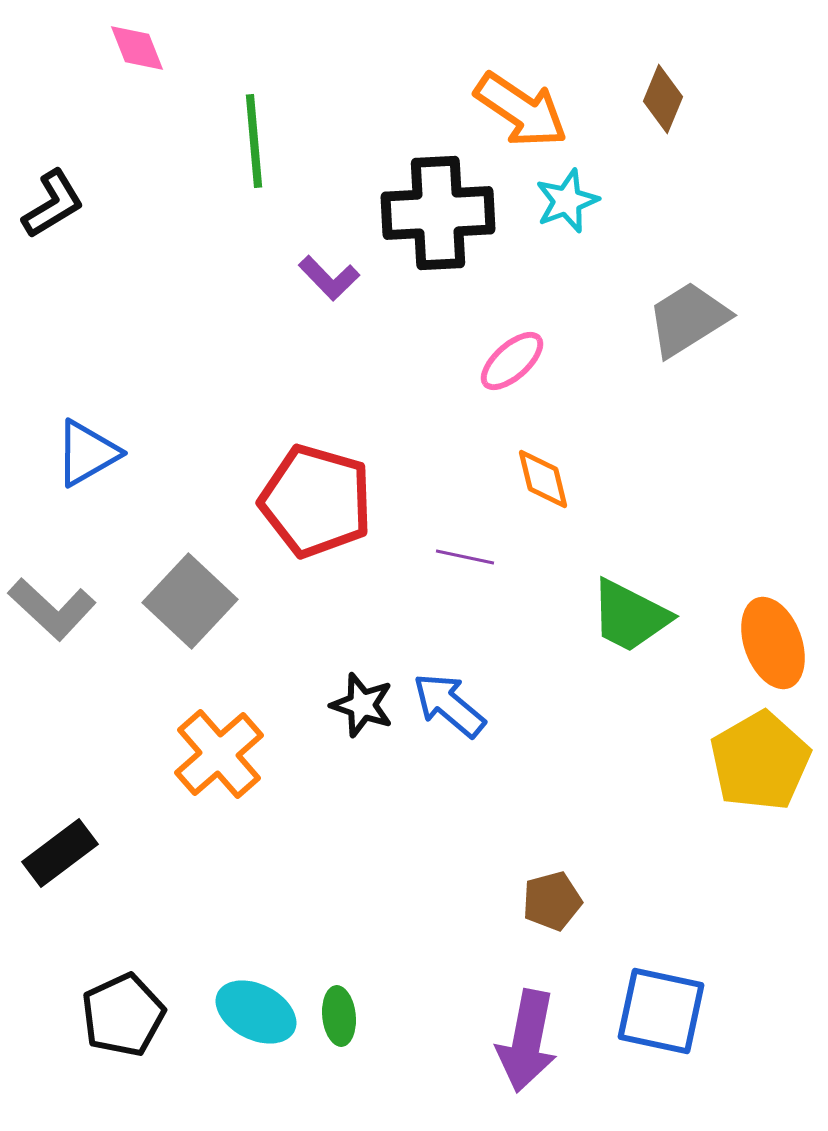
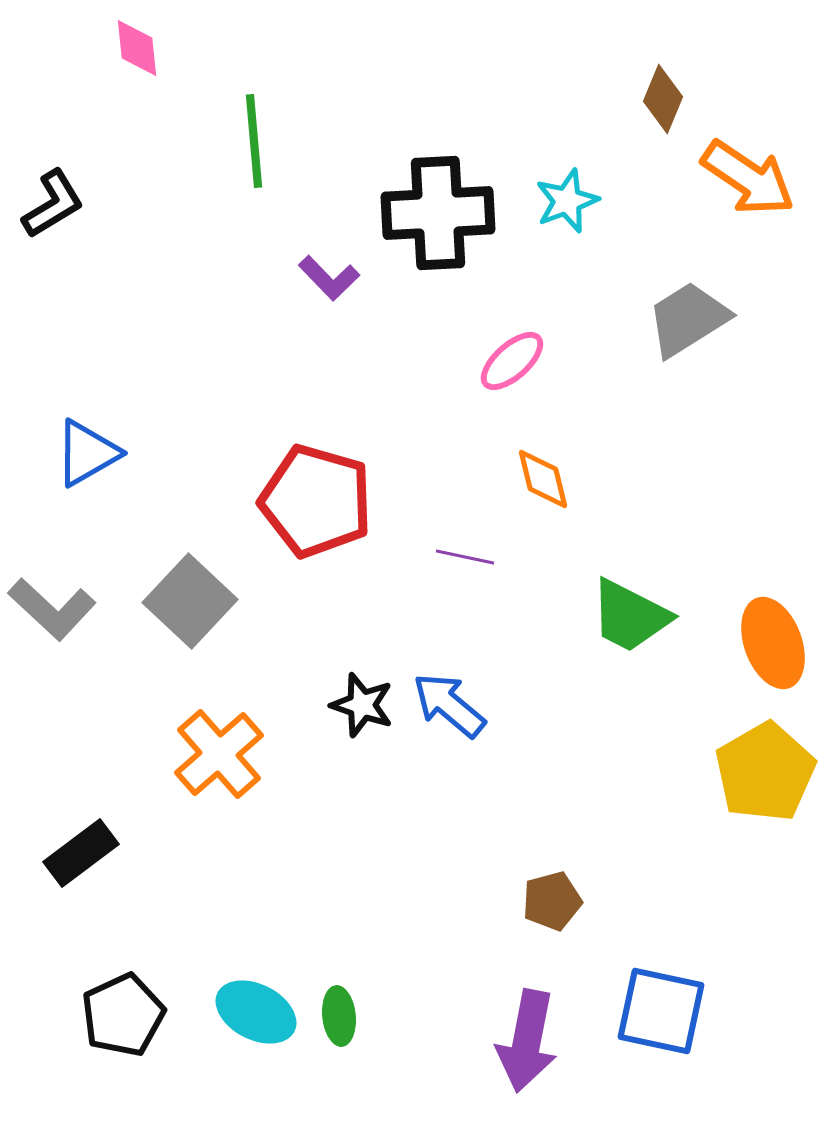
pink diamond: rotated 16 degrees clockwise
orange arrow: moved 227 px right, 68 px down
yellow pentagon: moved 5 px right, 11 px down
black rectangle: moved 21 px right
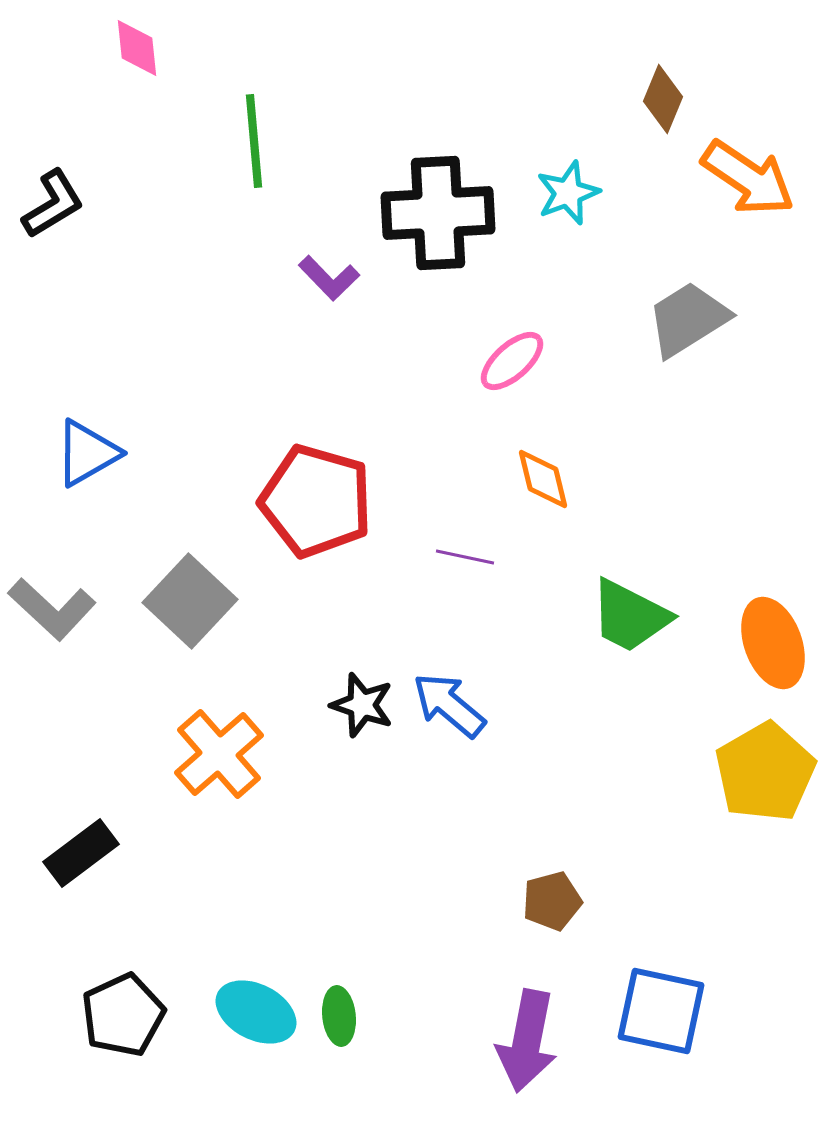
cyan star: moved 1 px right, 8 px up
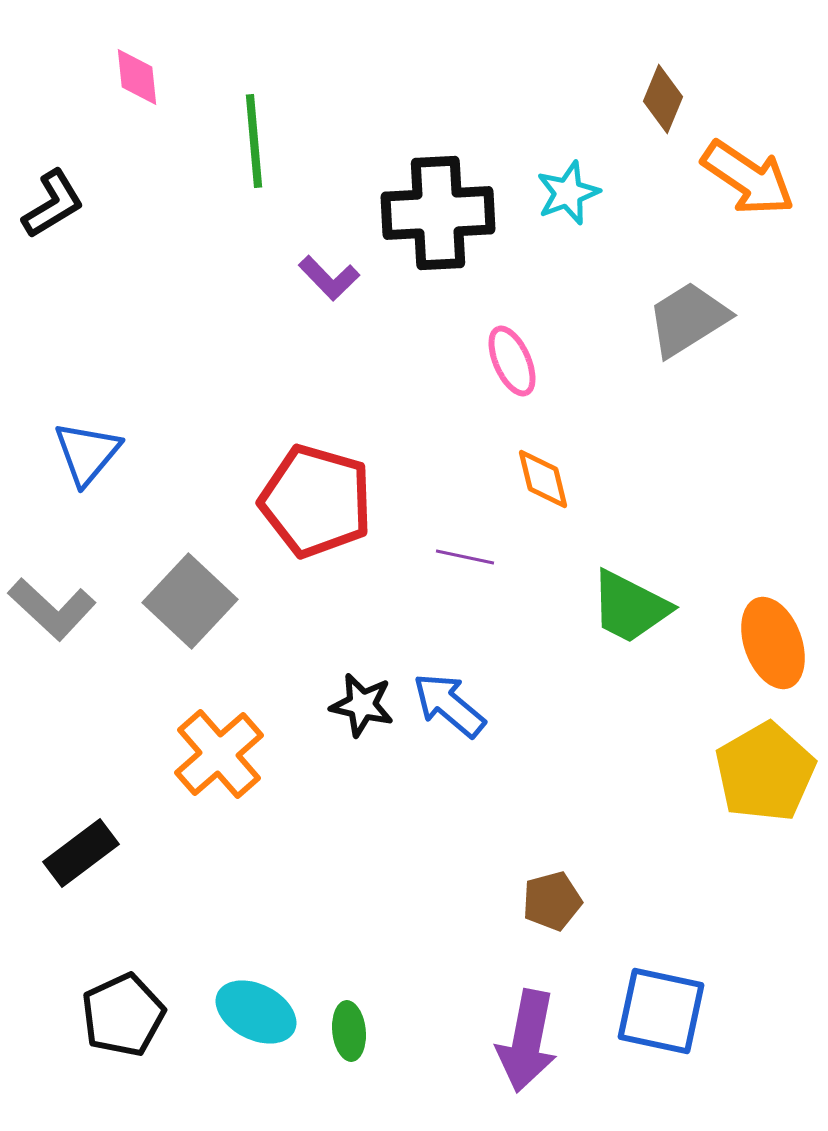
pink diamond: moved 29 px down
pink ellipse: rotated 72 degrees counterclockwise
blue triangle: rotated 20 degrees counterclockwise
green trapezoid: moved 9 px up
black star: rotated 6 degrees counterclockwise
green ellipse: moved 10 px right, 15 px down
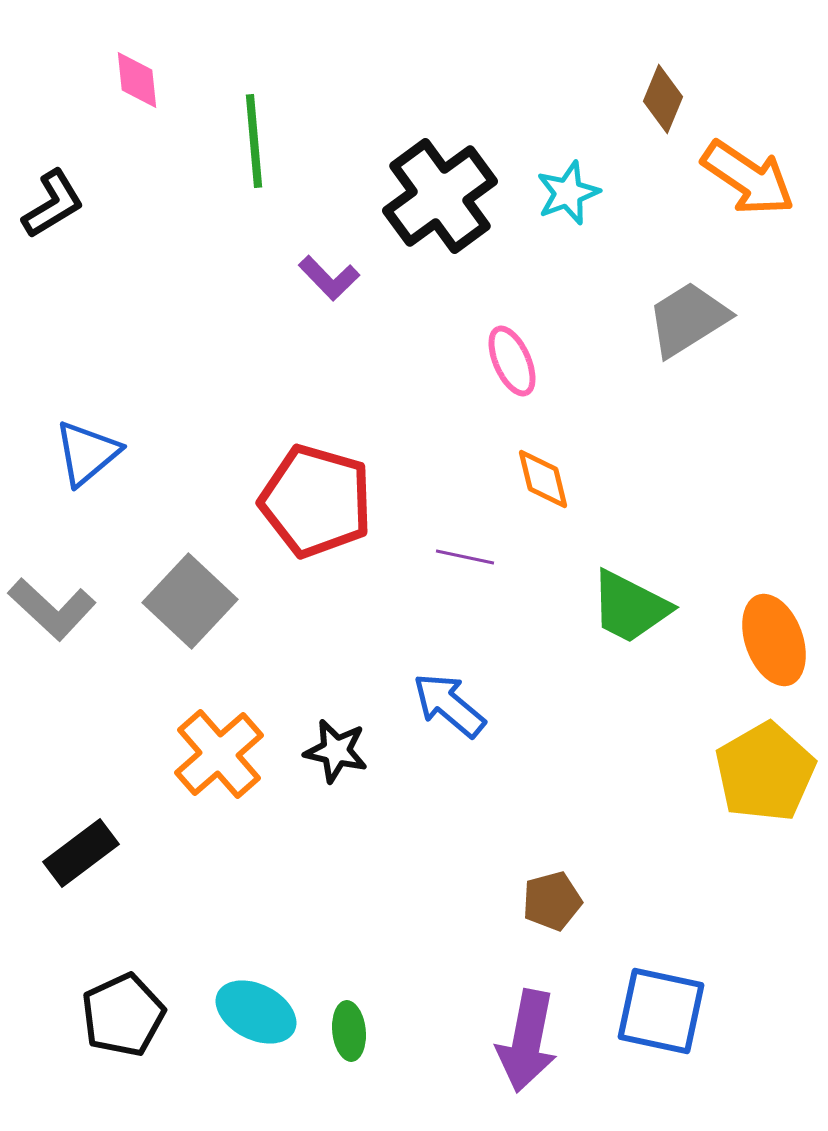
pink diamond: moved 3 px down
black cross: moved 2 px right, 17 px up; rotated 33 degrees counterclockwise
blue triangle: rotated 10 degrees clockwise
orange ellipse: moved 1 px right, 3 px up
black star: moved 26 px left, 46 px down
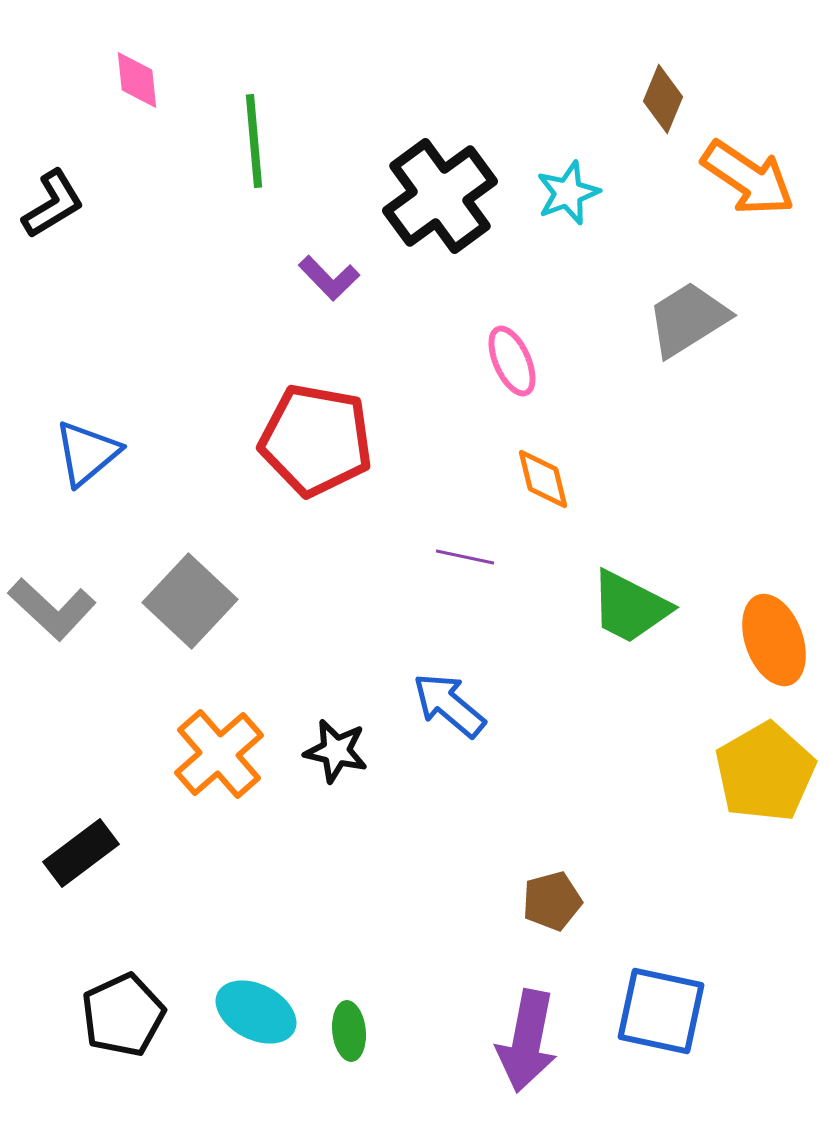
red pentagon: moved 61 px up; rotated 6 degrees counterclockwise
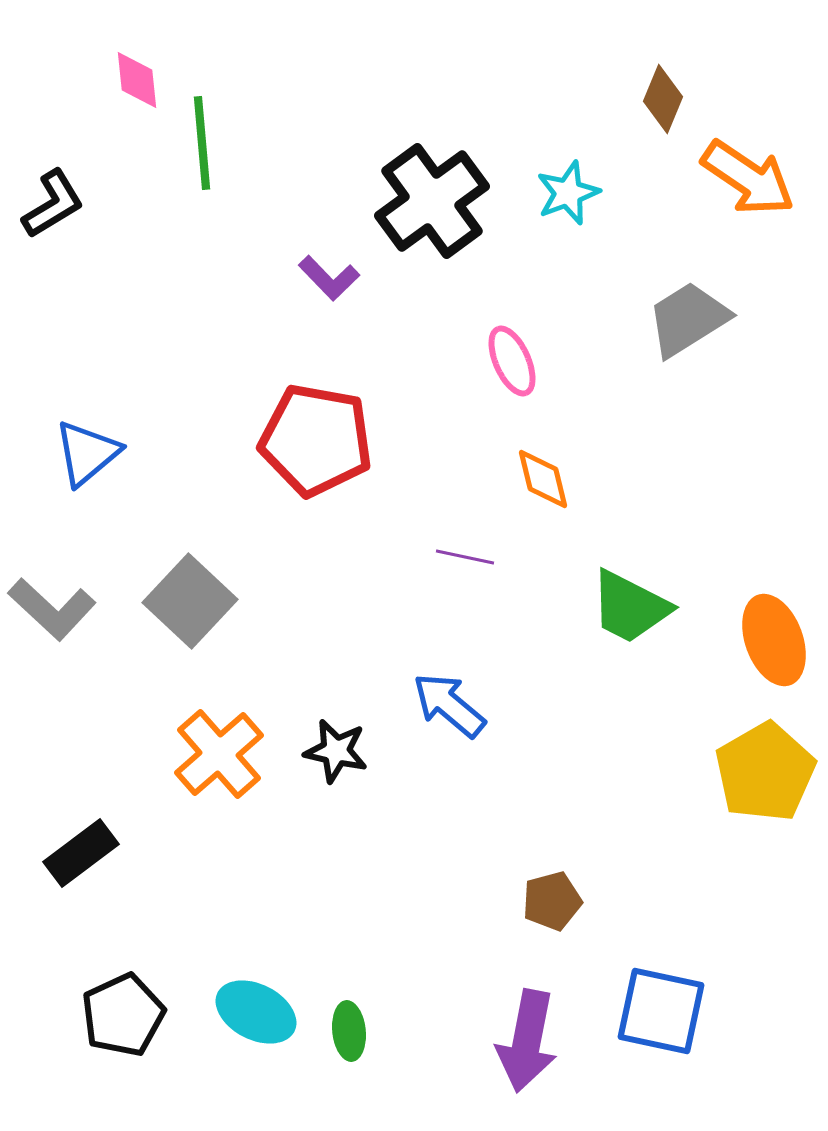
green line: moved 52 px left, 2 px down
black cross: moved 8 px left, 5 px down
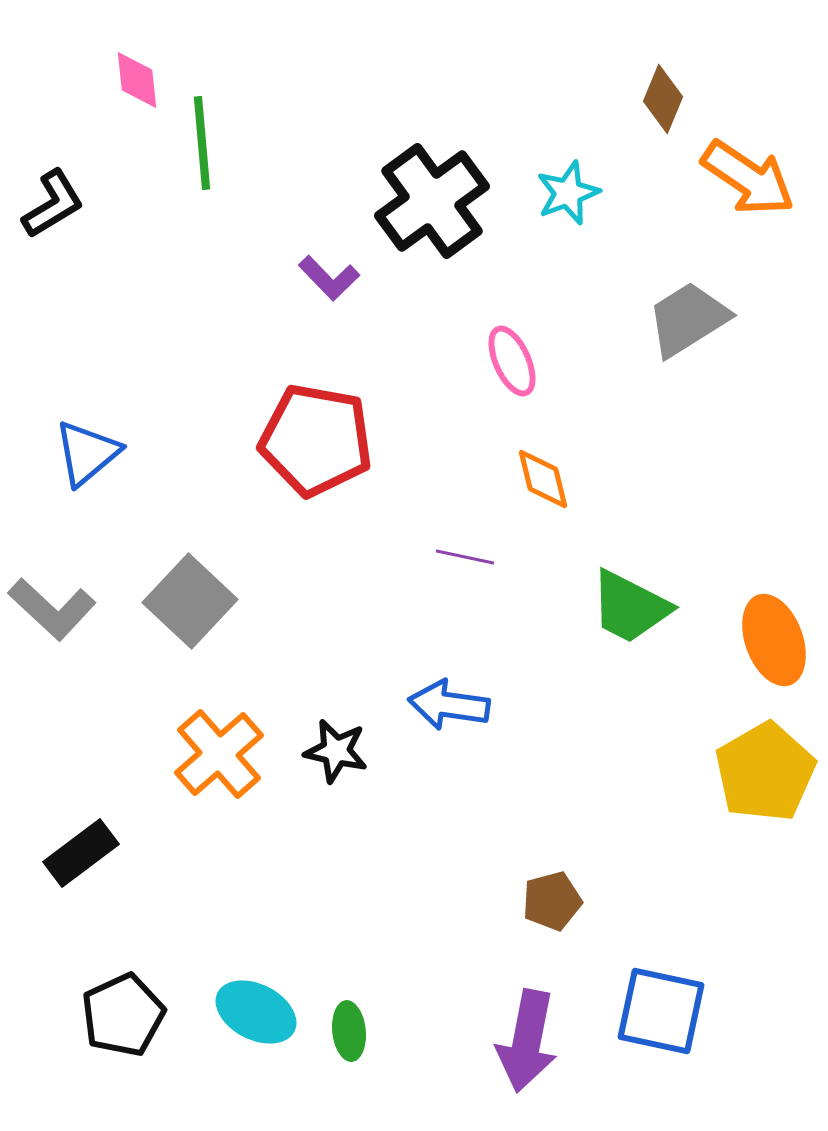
blue arrow: rotated 32 degrees counterclockwise
